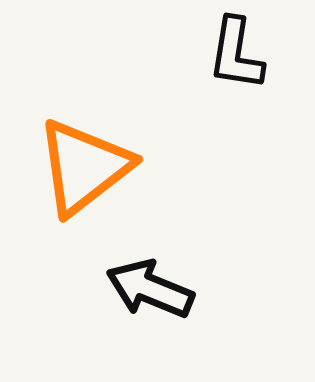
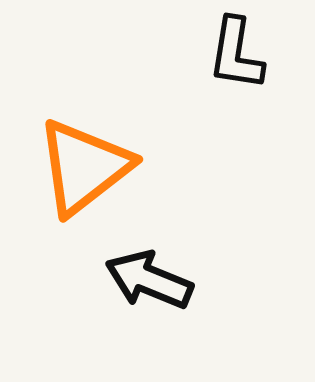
black arrow: moved 1 px left, 9 px up
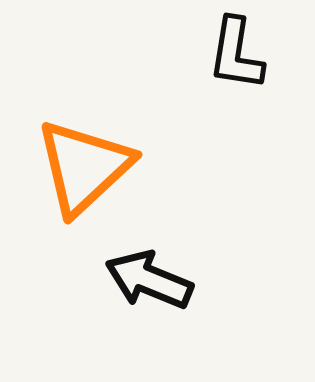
orange triangle: rotated 5 degrees counterclockwise
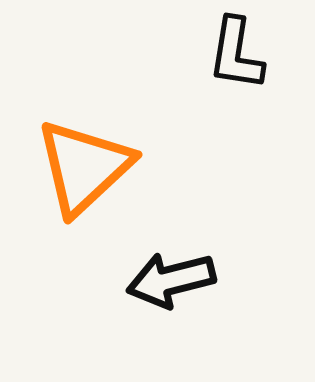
black arrow: moved 22 px right; rotated 36 degrees counterclockwise
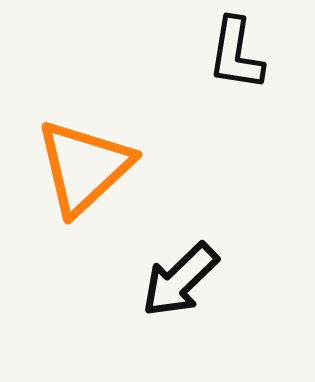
black arrow: moved 9 px right; rotated 30 degrees counterclockwise
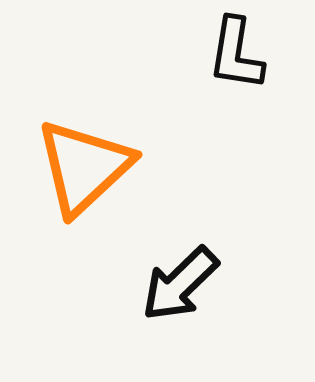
black arrow: moved 4 px down
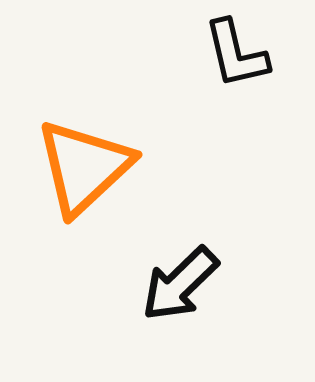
black L-shape: rotated 22 degrees counterclockwise
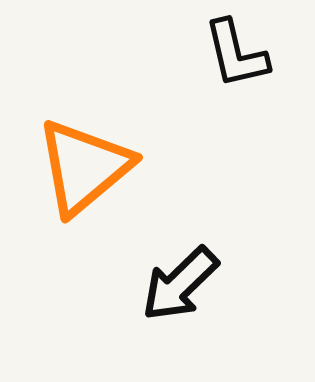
orange triangle: rotated 3 degrees clockwise
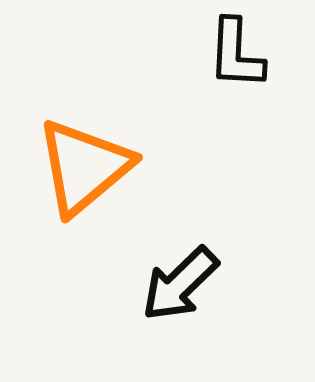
black L-shape: rotated 16 degrees clockwise
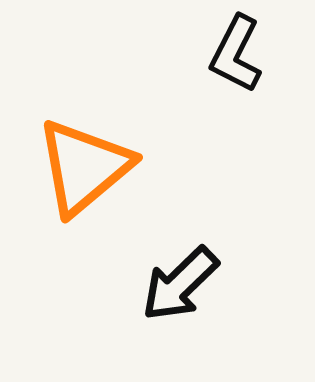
black L-shape: rotated 24 degrees clockwise
